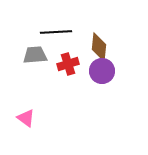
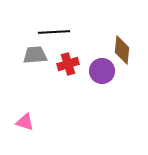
black line: moved 2 px left
brown diamond: moved 23 px right, 3 px down
pink triangle: moved 1 px left, 4 px down; rotated 18 degrees counterclockwise
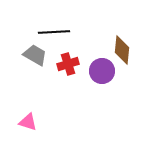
gray trapezoid: rotated 35 degrees clockwise
pink triangle: moved 3 px right
